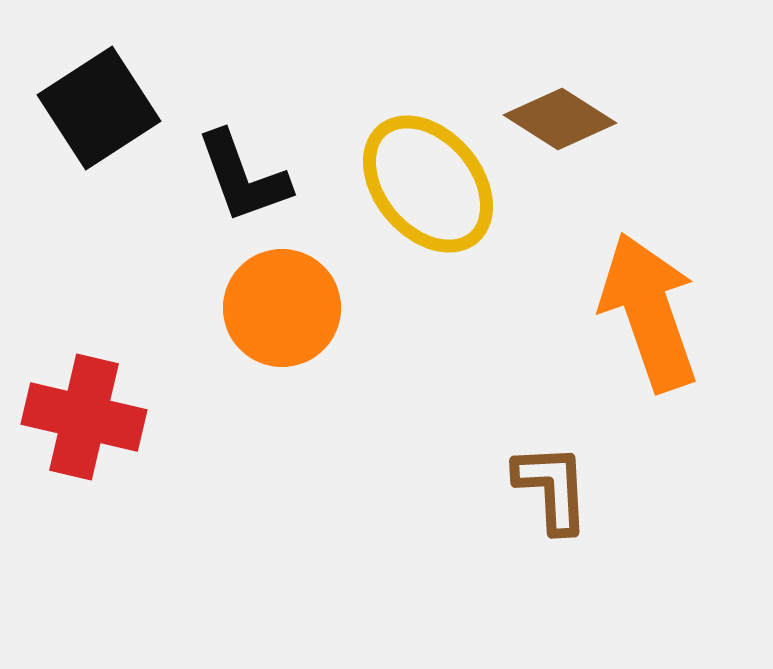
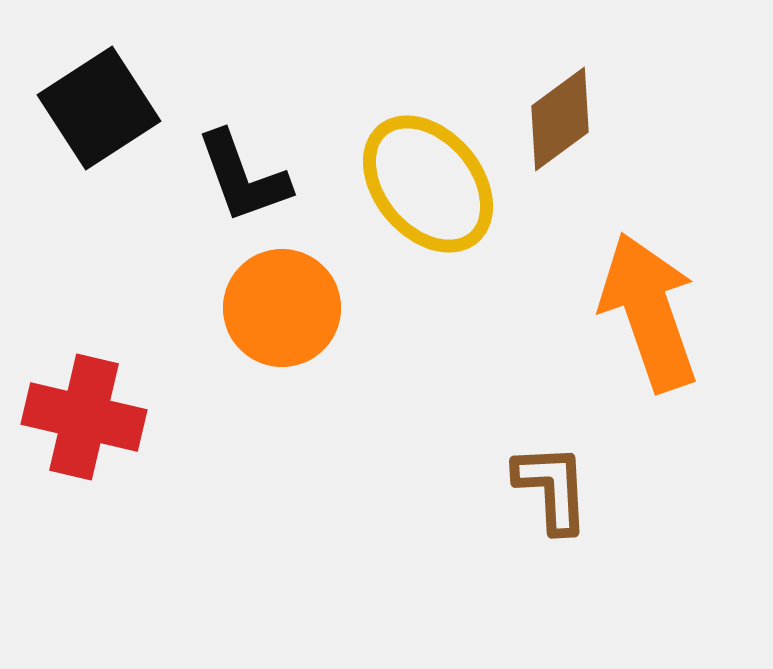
brown diamond: rotated 69 degrees counterclockwise
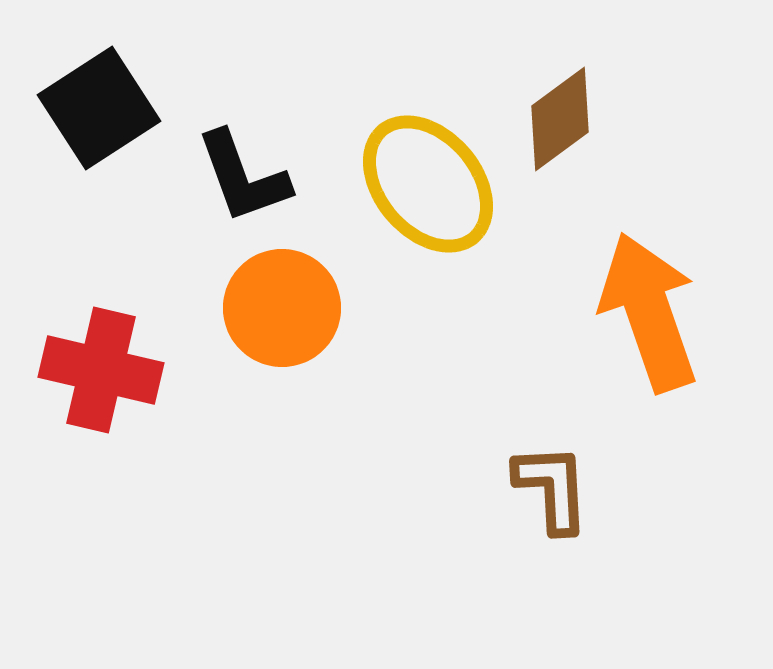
red cross: moved 17 px right, 47 px up
